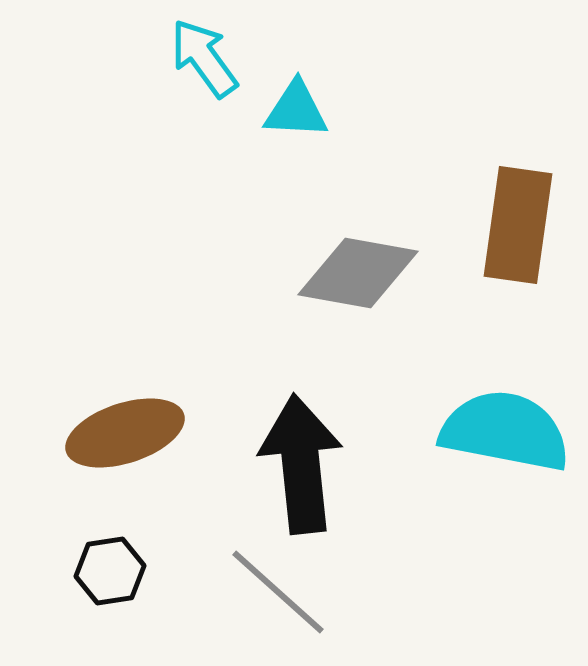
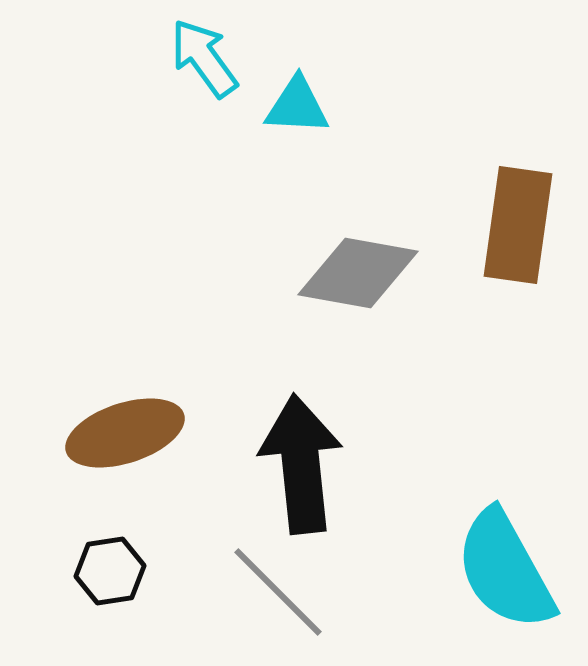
cyan triangle: moved 1 px right, 4 px up
cyan semicircle: moved 139 px down; rotated 130 degrees counterclockwise
gray line: rotated 3 degrees clockwise
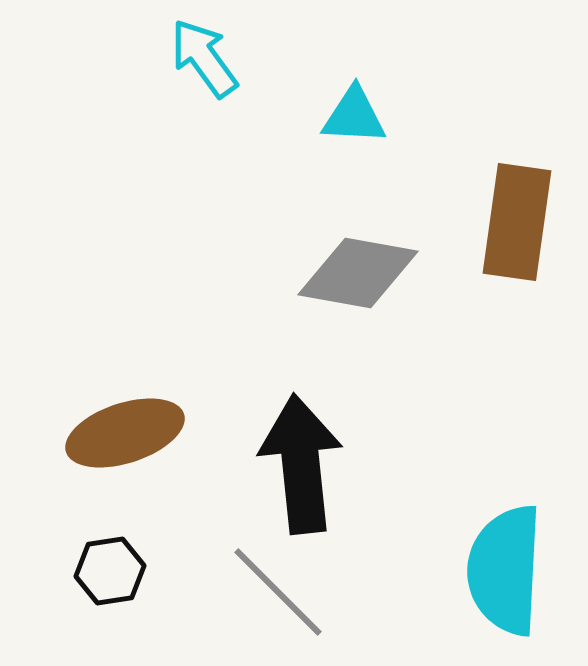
cyan triangle: moved 57 px right, 10 px down
brown rectangle: moved 1 px left, 3 px up
cyan semicircle: rotated 32 degrees clockwise
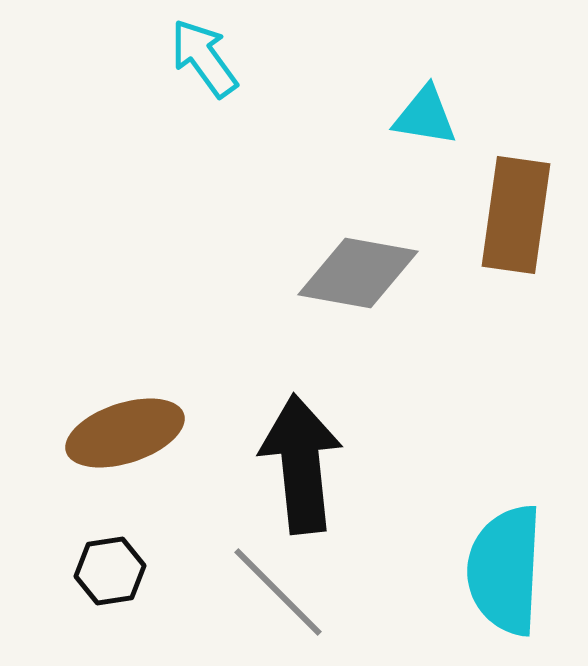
cyan triangle: moved 71 px right; rotated 6 degrees clockwise
brown rectangle: moved 1 px left, 7 px up
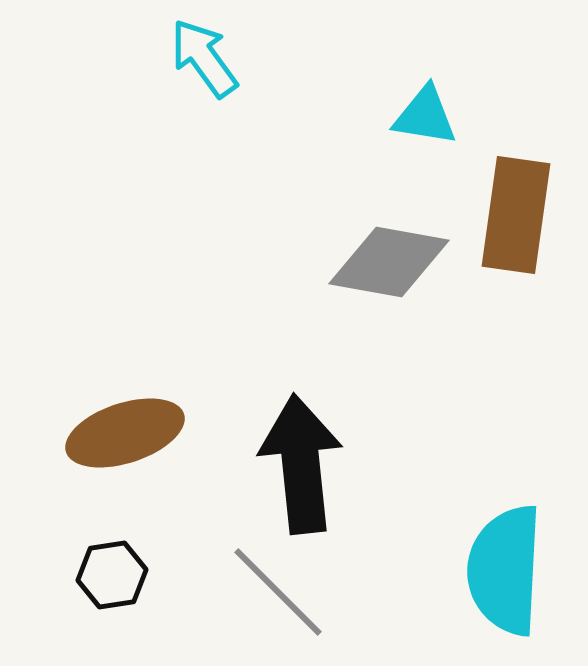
gray diamond: moved 31 px right, 11 px up
black hexagon: moved 2 px right, 4 px down
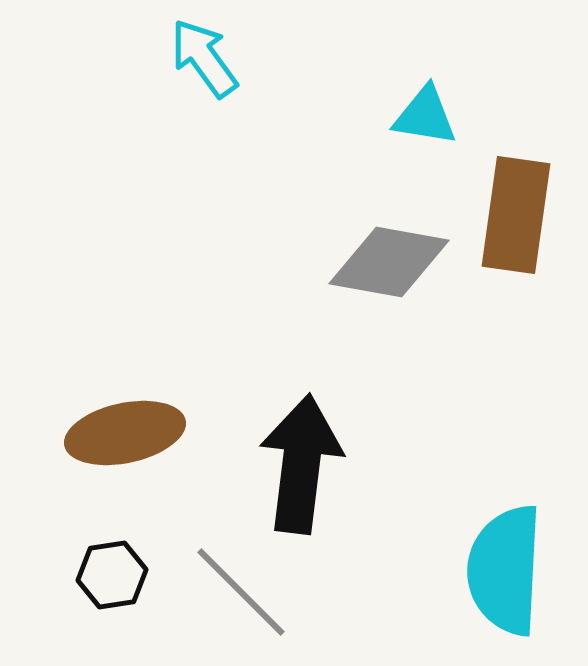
brown ellipse: rotated 6 degrees clockwise
black arrow: rotated 13 degrees clockwise
gray line: moved 37 px left
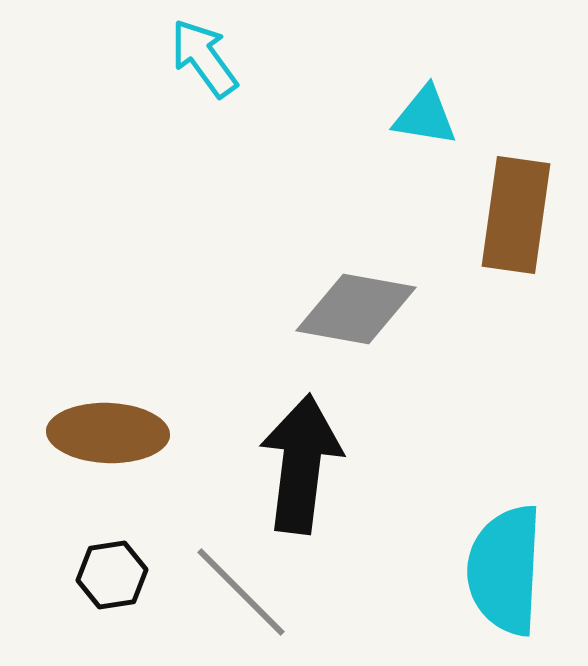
gray diamond: moved 33 px left, 47 px down
brown ellipse: moved 17 px left; rotated 14 degrees clockwise
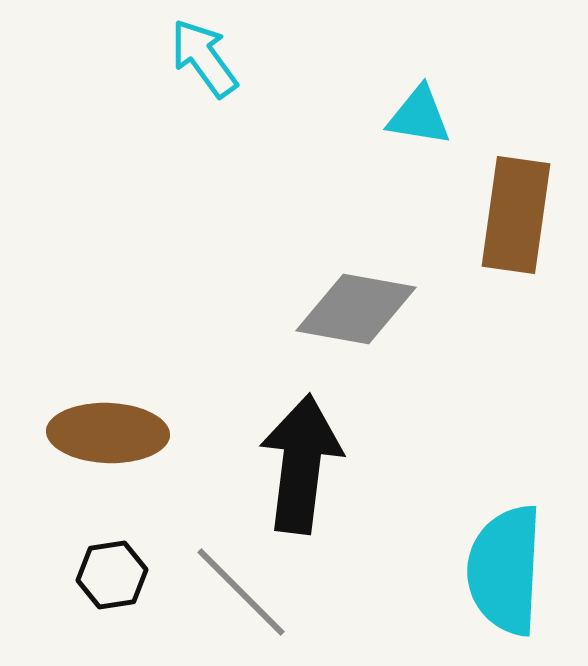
cyan triangle: moved 6 px left
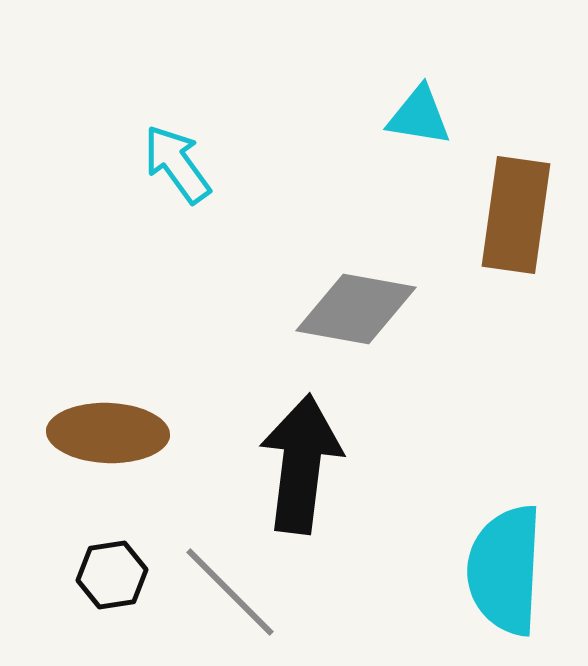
cyan arrow: moved 27 px left, 106 px down
gray line: moved 11 px left
